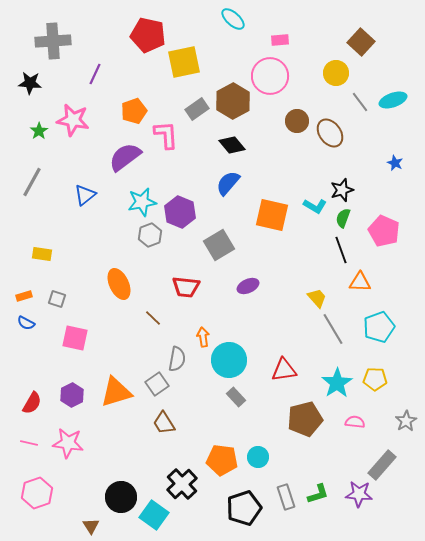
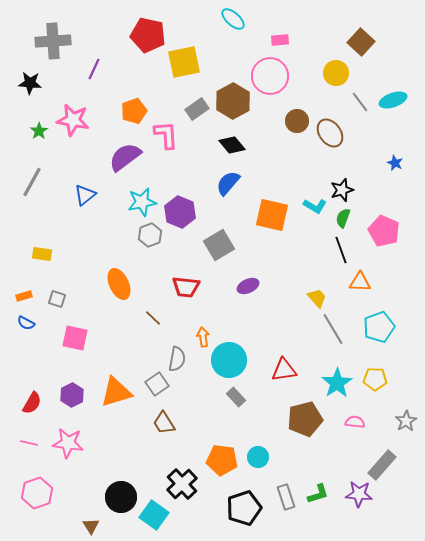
purple line at (95, 74): moved 1 px left, 5 px up
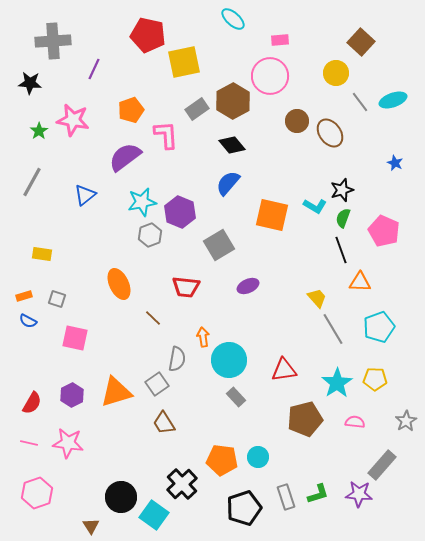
orange pentagon at (134, 111): moved 3 px left, 1 px up
blue semicircle at (26, 323): moved 2 px right, 2 px up
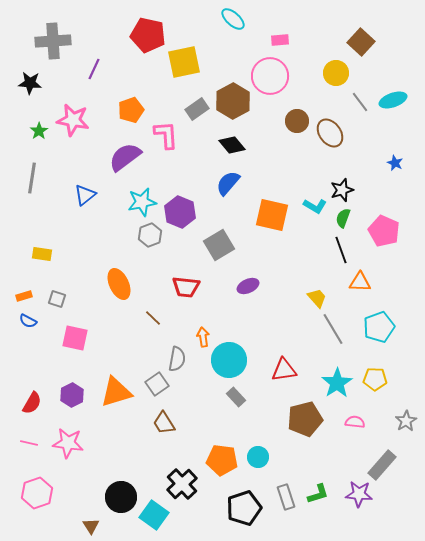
gray line at (32, 182): moved 4 px up; rotated 20 degrees counterclockwise
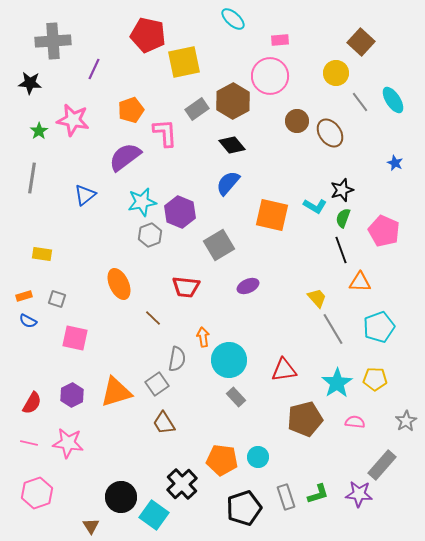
cyan ellipse at (393, 100): rotated 76 degrees clockwise
pink L-shape at (166, 135): moved 1 px left, 2 px up
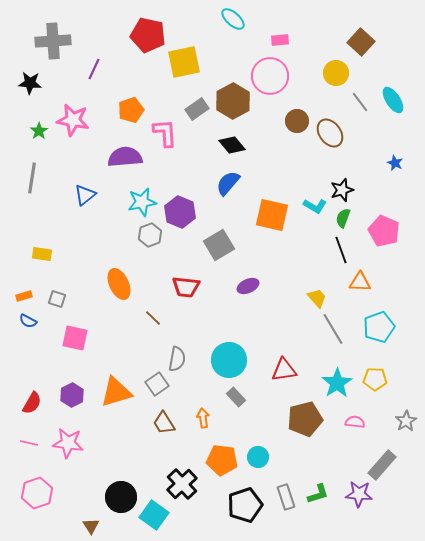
purple semicircle at (125, 157): rotated 32 degrees clockwise
orange arrow at (203, 337): moved 81 px down
black pentagon at (244, 508): moved 1 px right, 3 px up
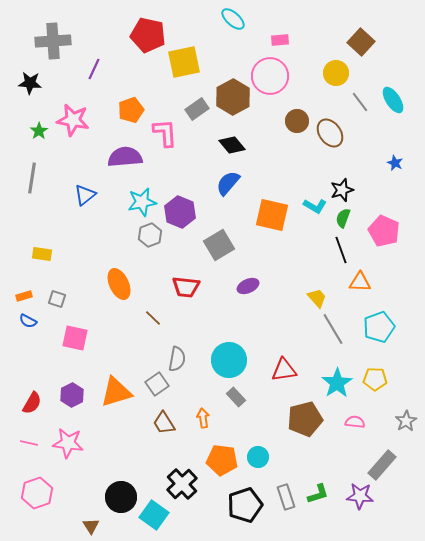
brown hexagon at (233, 101): moved 4 px up
purple star at (359, 494): moved 1 px right, 2 px down
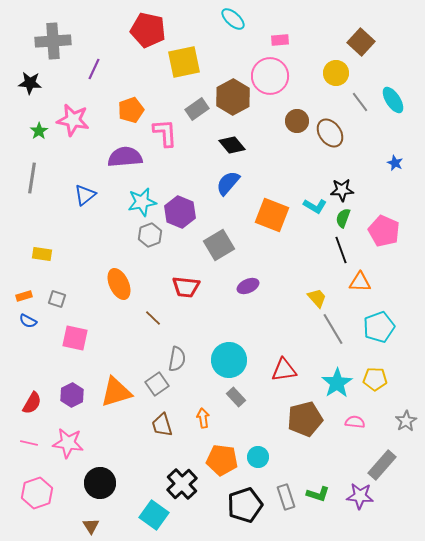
red pentagon at (148, 35): moved 5 px up
black star at (342, 190): rotated 15 degrees clockwise
orange square at (272, 215): rotated 8 degrees clockwise
brown trapezoid at (164, 423): moved 2 px left, 2 px down; rotated 15 degrees clockwise
green L-shape at (318, 494): rotated 35 degrees clockwise
black circle at (121, 497): moved 21 px left, 14 px up
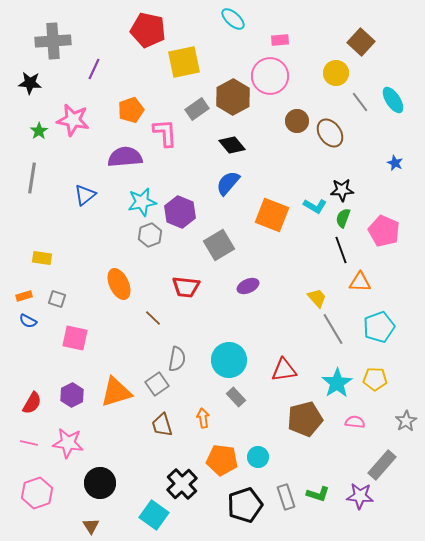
yellow rectangle at (42, 254): moved 4 px down
